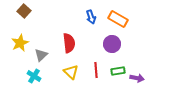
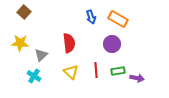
brown square: moved 1 px down
yellow star: rotated 30 degrees clockwise
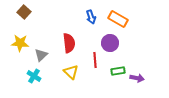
purple circle: moved 2 px left, 1 px up
red line: moved 1 px left, 10 px up
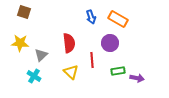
brown square: rotated 24 degrees counterclockwise
red line: moved 3 px left
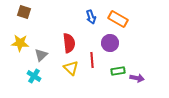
yellow triangle: moved 4 px up
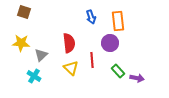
orange rectangle: moved 2 px down; rotated 54 degrees clockwise
yellow star: moved 1 px right
green rectangle: rotated 56 degrees clockwise
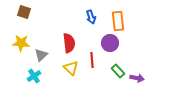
cyan cross: rotated 24 degrees clockwise
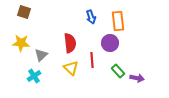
red semicircle: moved 1 px right
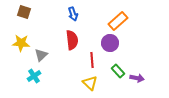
blue arrow: moved 18 px left, 3 px up
orange rectangle: rotated 54 degrees clockwise
red semicircle: moved 2 px right, 3 px up
yellow triangle: moved 19 px right, 15 px down
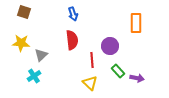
orange rectangle: moved 18 px right, 2 px down; rotated 48 degrees counterclockwise
purple circle: moved 3 px down
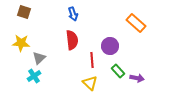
orange rectangle: rotated 48 degrees counterclockwise
gray triangle: moved 2 px left, 3 px down
